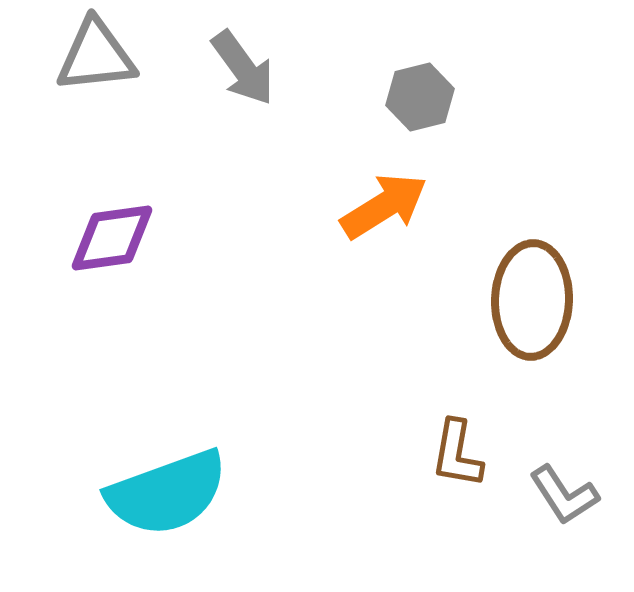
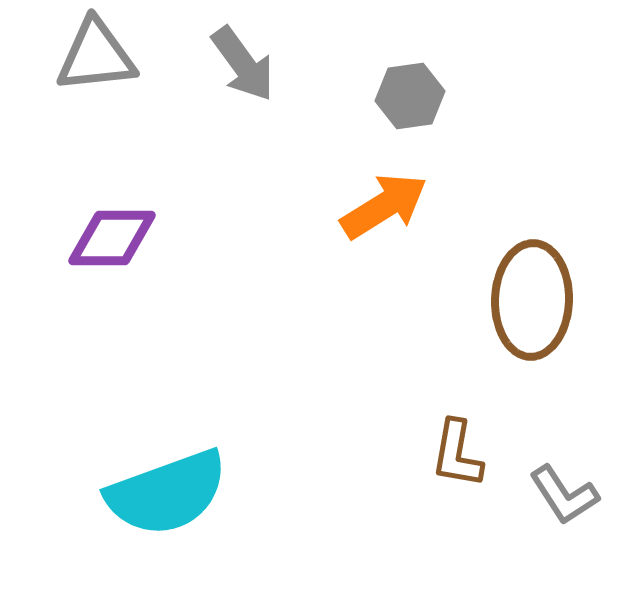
gray arrow: moved 4 px up
gray hexagon: moved 10 px left, 1 px up; rotated 6 degrees clockwise
purple diamond: rotated 8 degrees clockwise
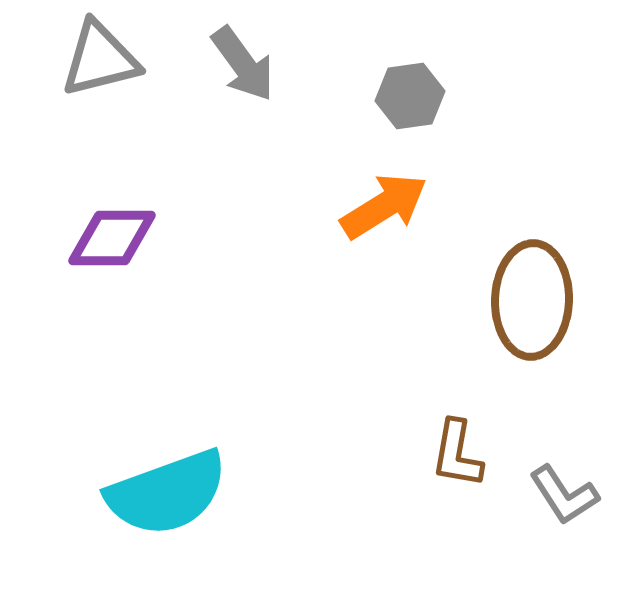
gray triangle: moved 4 px right, 3 px down; rotated 8 degrees counterclockwise
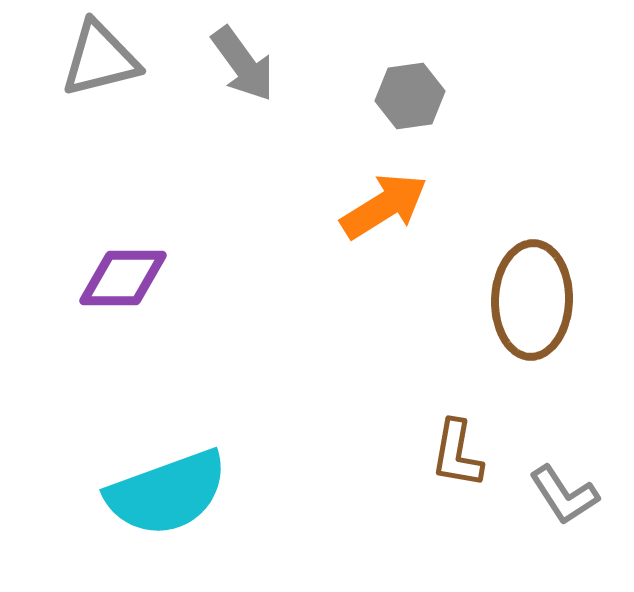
purple diamond: moved 11 px right, 40 px down
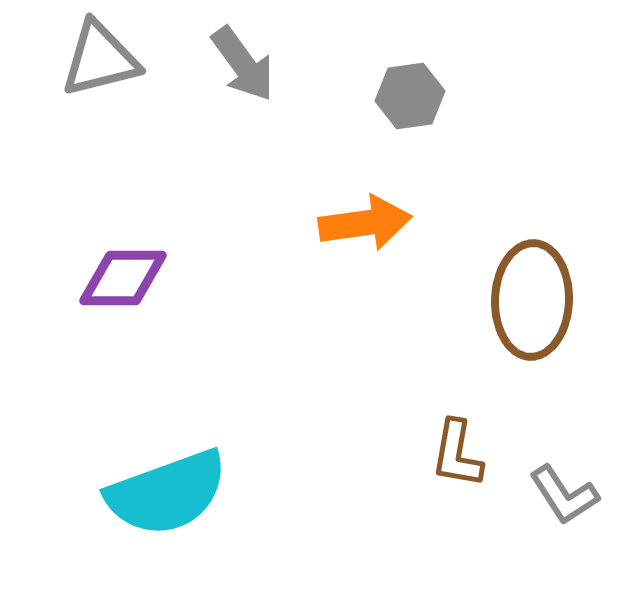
orange arrow: moved 19 px left, 17 px down; rotated 24 degrees clockwise
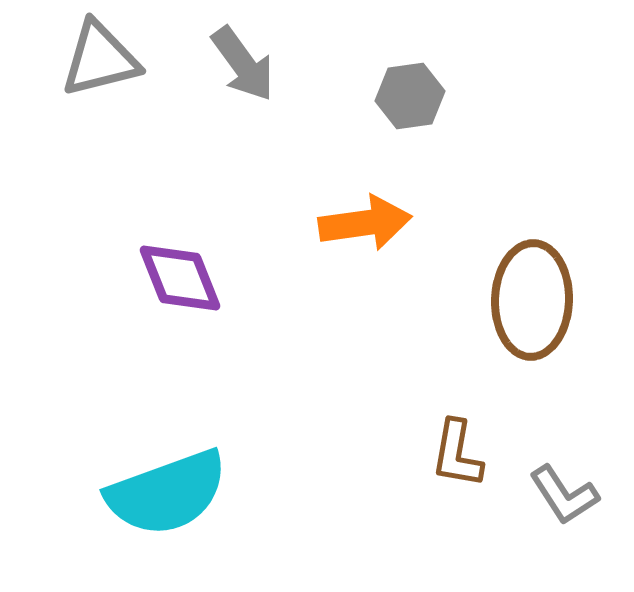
purple diamond: moved 57 px right; rotated 68 degrees clockwise
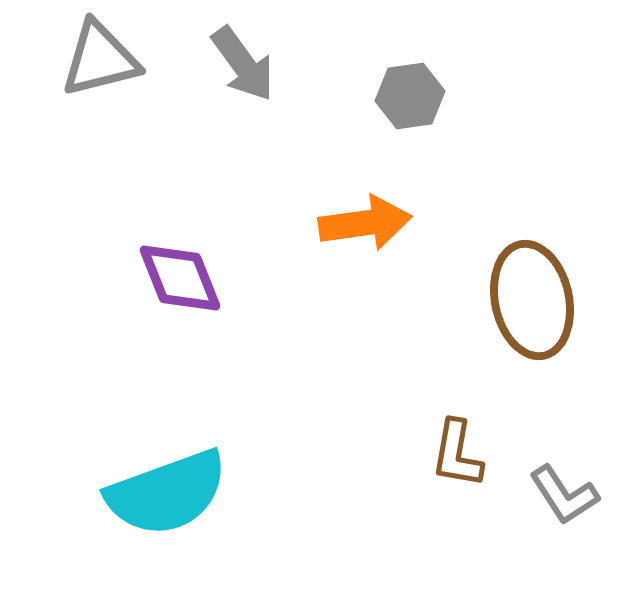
brown ellipse: rotated 14 degrees counterclockwise
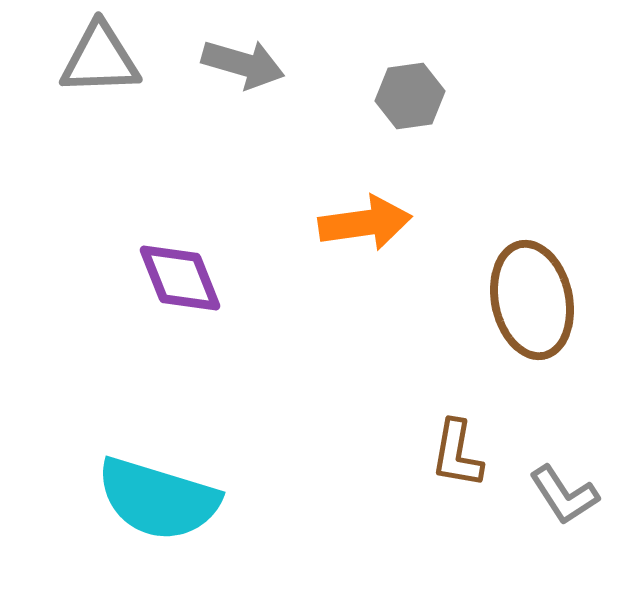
gray triangle: rotated 12 degrees clockwise
gray arrow: rotated 38 degrees counterclockwise
cyan semicircle: moved 9 px left, 6 px down; rotated 37 degrees clockwise
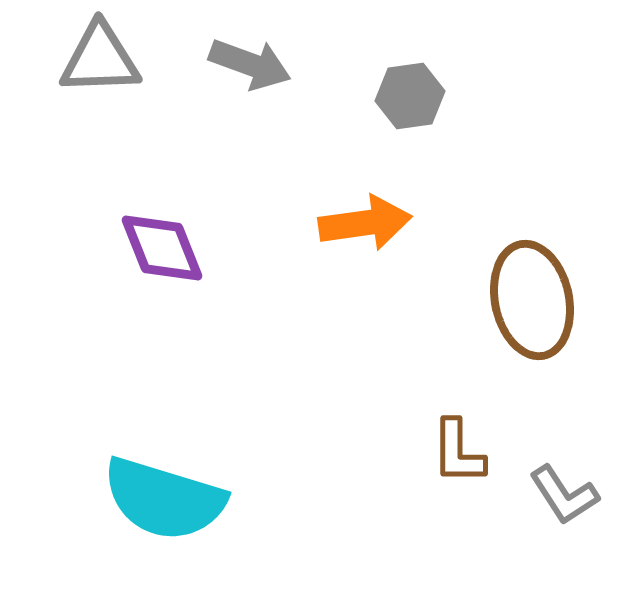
gray arrow: moved 7 px right; rotated 4 degrees clockwise
purple diamond: moved 18 px left, 30 px up
brown L-shape: moved 1 px right, 2 px up; rotated 10 degrees counterclockwise
cyan semicircle: moved 6 px right
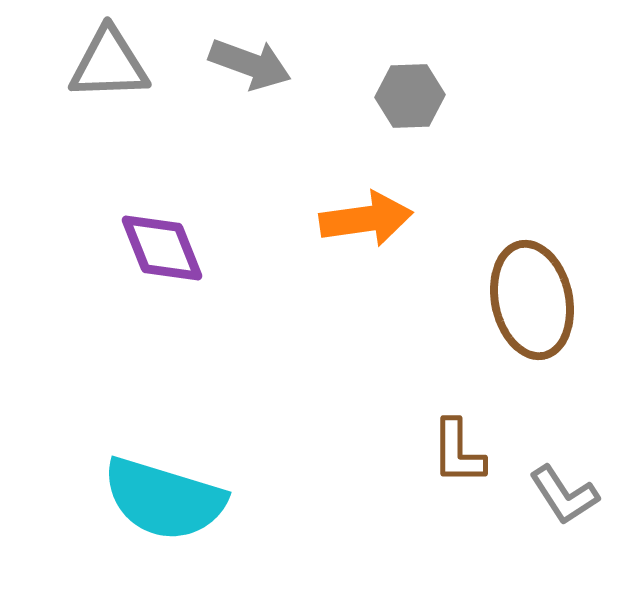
gray triangle: moved 9 px right, 5 px down
gray hexagon: rotated 6 degrees clockwise
orange arrow: moved 1 px right, 4 px up
